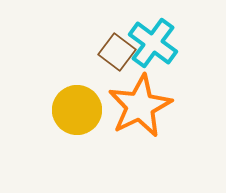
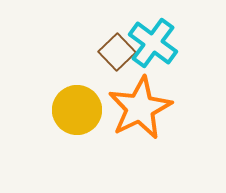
brown square: rotated 9 degrees clockwise
orange star: moved 2 px down
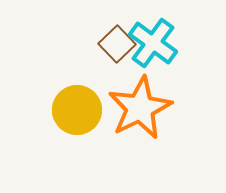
brown square: moved 8 px up
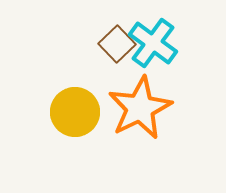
yellow circle: moved 2 px left, 2 px down
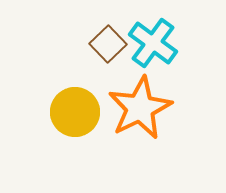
brown square: moved 9 px left
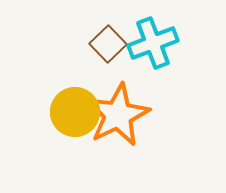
cyan cross: rotated 33 degrees clockwise
orange star: moved 22 px left, 7 px down
